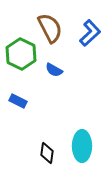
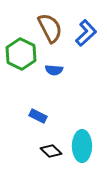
blue L-shape: moved 4 px left
blue semicircle: rotated 24 degrees counterclockwise
blue rectangle: moved 20 px right, 15 px down
black diamond: moved 4 px right, 2 px up; rotated 55 degrees counterclockwise
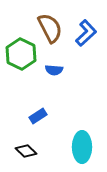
blue rectangle: rotated 60 degrees counterclockwise
cyan ellipse: moved 1 px down
black diamond: moved 25 px left
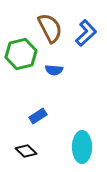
green hexagon: rotated 20 degrees clockwise
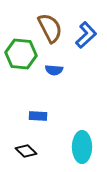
blue L-shape: moved 2 px down
green hexagon: rotated 20 degrees clockwise
blue rectangle: rotated 36 degrees clockwise
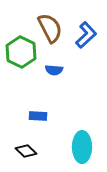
green hexagon: moved 2 px up; rotated 20 degrees clockwise
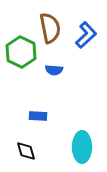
brown semicircle: rotated 16 degrees clockwise
black diamond: rotated 30 degrees clockwise
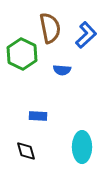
green hexagon: moved 1 px right, 2 px down
blue semicircle: moved 8 px right
